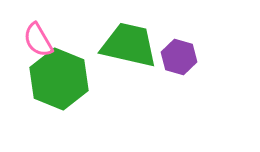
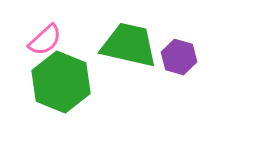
pink semicircle: moved 7 px right; rotated 102 degrees counterclockwise
green hexagon: moved 2 px right, 3 px down
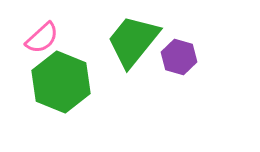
pink semicircle: moved 3 px left, 2 px up
green trapezoid: moved 4 px right, 4 px up; rotated 64 degrees counterclockwise
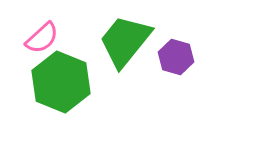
green trapezoid: moved 8 px left
purple hexagon: moved 3 px left
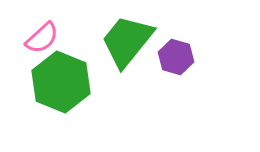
green trapezoid: moved 2 px right
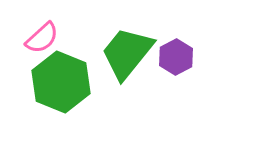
green trapezoid: moved 12 px down
purple hexagon: rotated 16 degrees clockwise
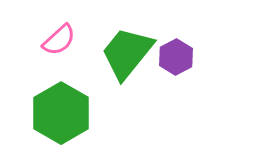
pink semicircle: moved 17 px right, 2 px down
green hexagon: moved 31 px down; rotated 8 degrees clockwise
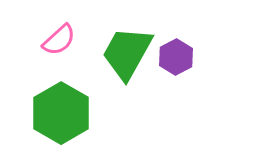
green trapezoid: rotated 10 degrees counterclockwise
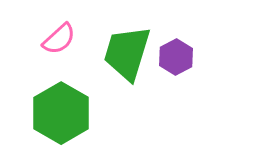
pink semicircle: moved 1 px up
green trapezoid: rotated 12 degrees counterclockwise
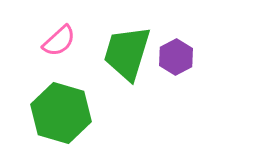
pink semicircle: moved 2 px down
green hexagon: rotated 14 degrees counterclockwise
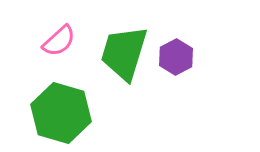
green trapezoid: moved 3 px left
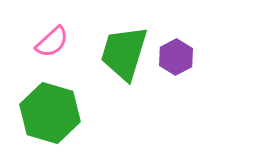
pink semicircle: moved 7 px left, 1 px down
green hexagon: moved 11 px left
